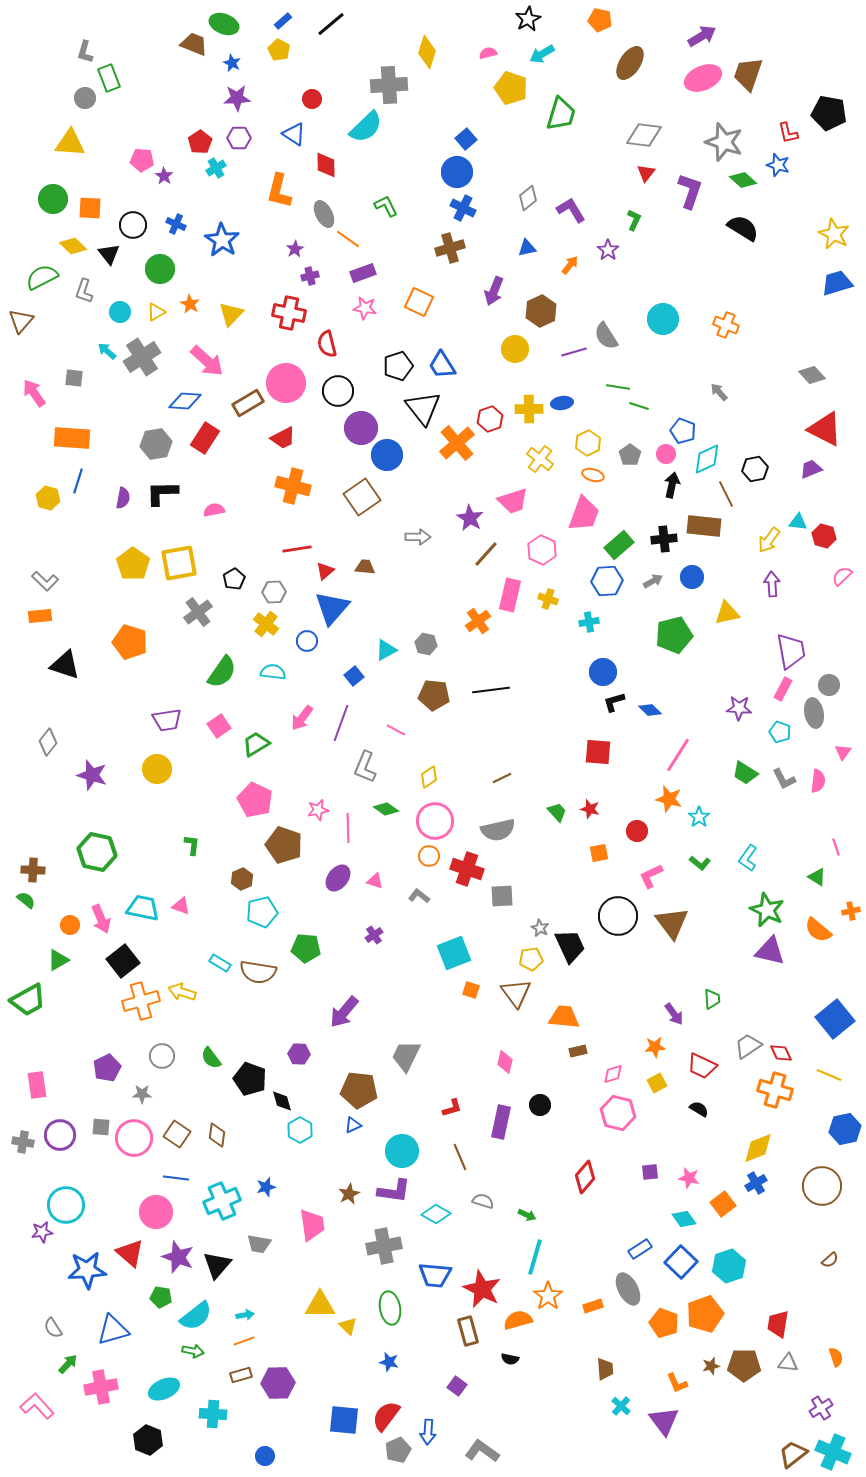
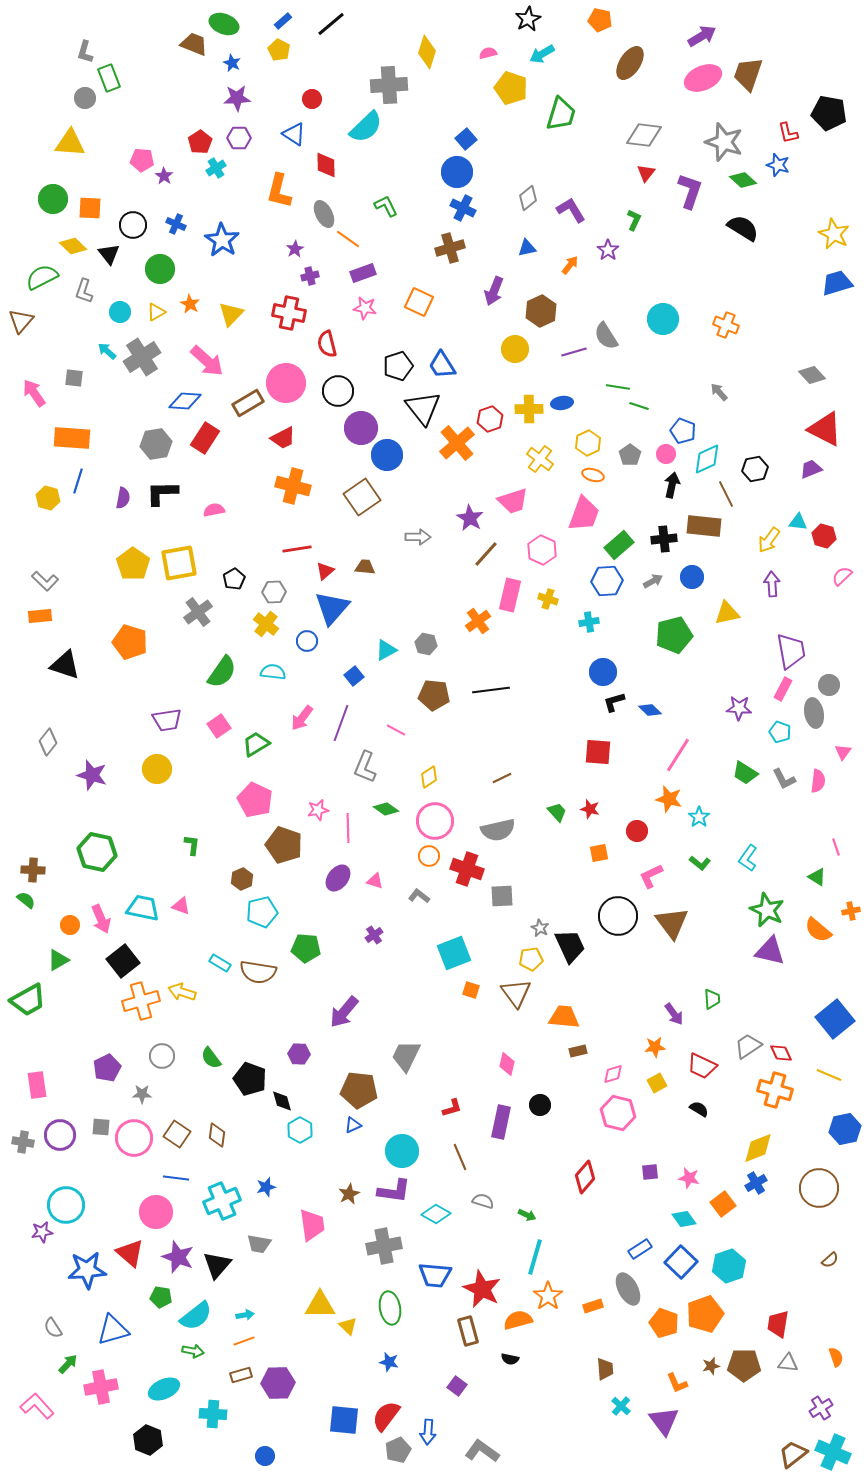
pink diamond at (505, 1062): moved 2 px right, 2 px down
brown circle at (822, 1186): moved 3 px left, 2 px down
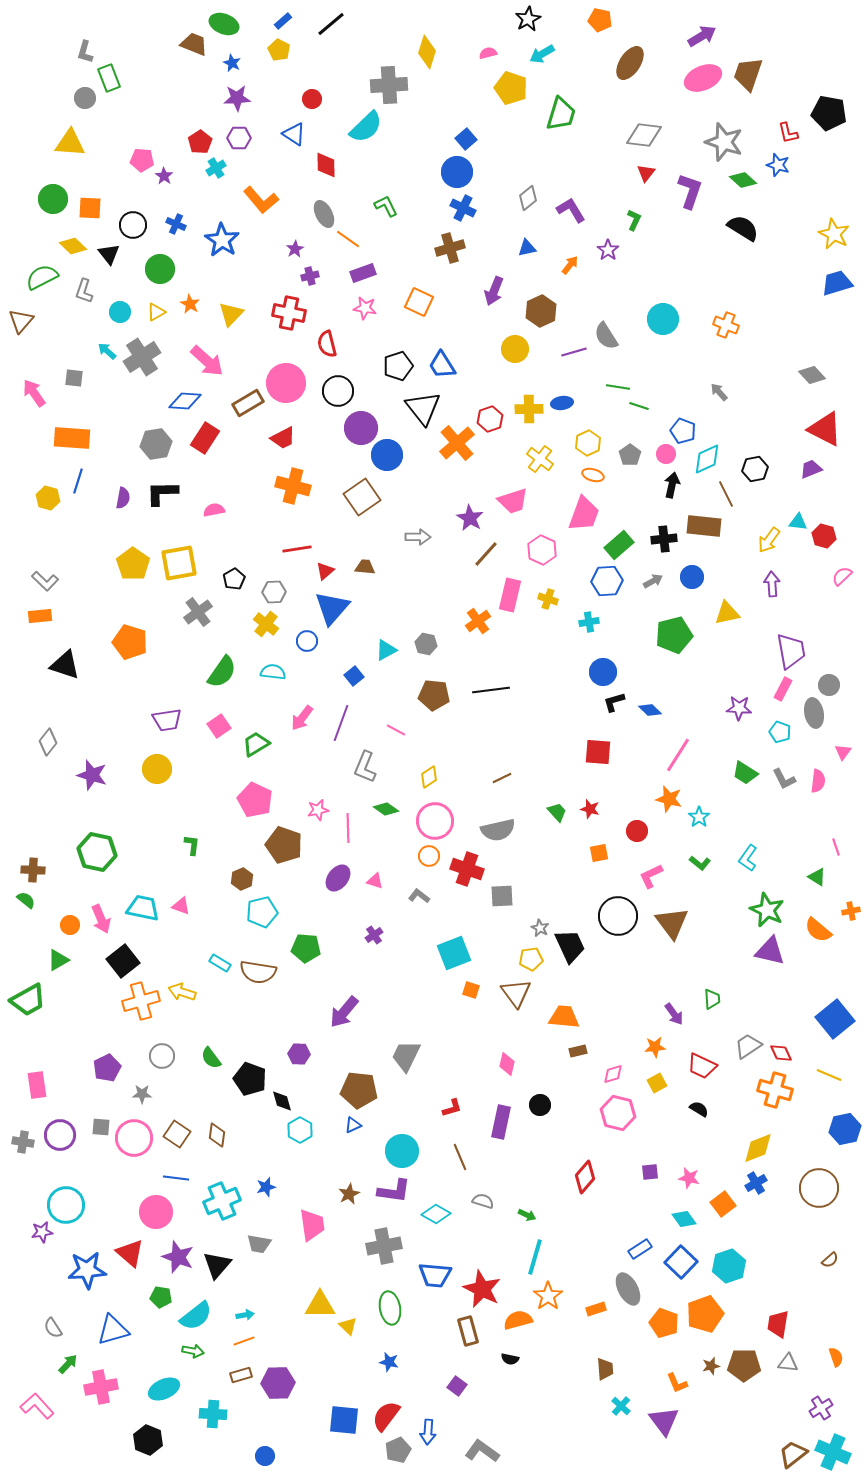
orange L-shape at (279, 191): moved 18 px left, 9 px down; rotated 54 degrees counterclockwise
orange rectangle at (593, 1306): moved 3 px right, 3 px down
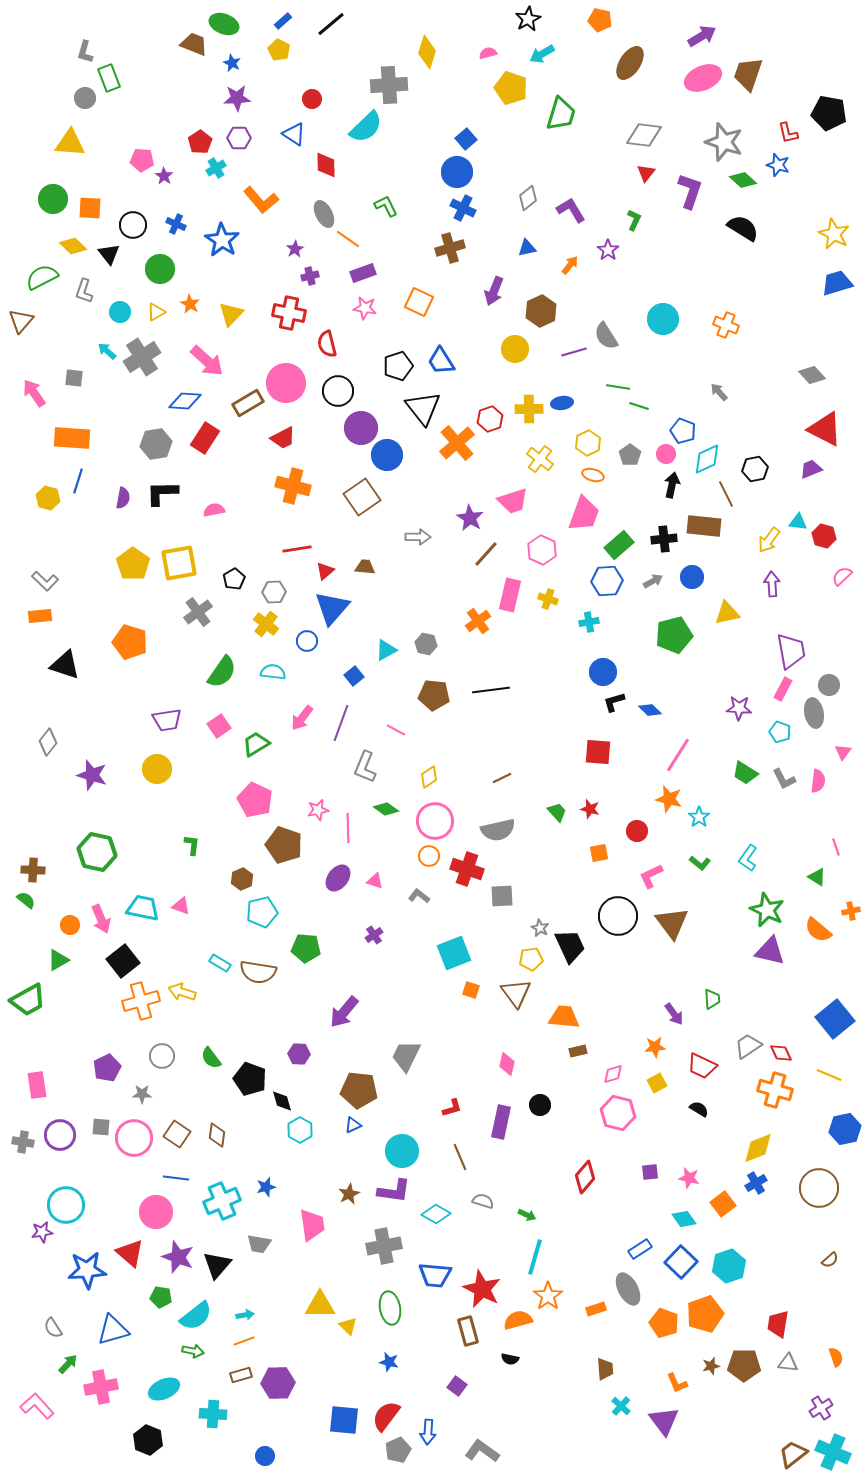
blue trapezoid at (442, 365): moved 1 px left, 4 px up
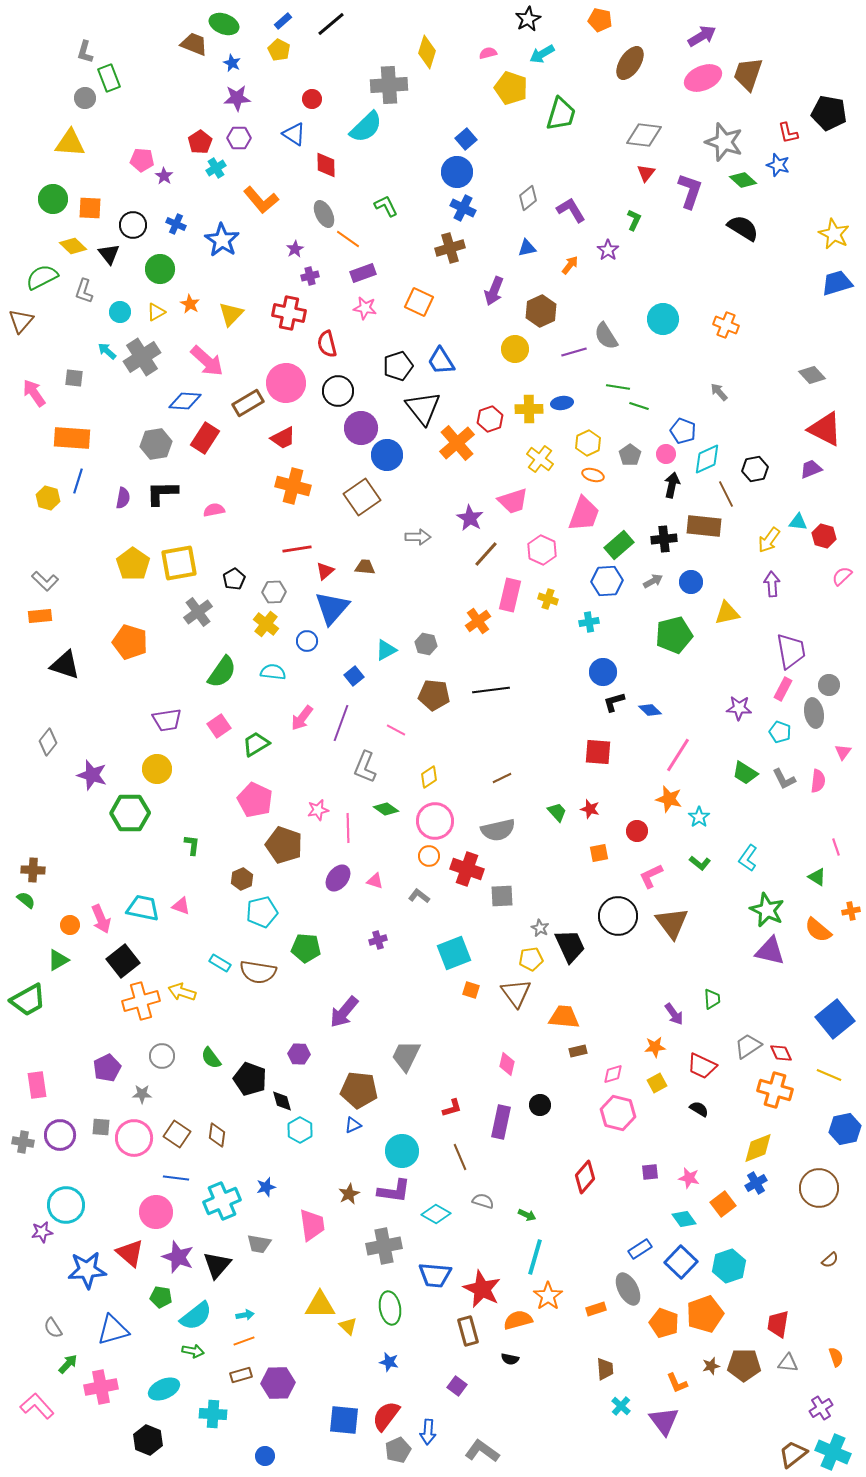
blue circle at (692, 577): moved 1 px left, 5 px down
green hexagon at (97, 852): moved 33 px right, 39 px up; rotated 12 degrees counterclockwise
purple cross at (374, 935): moved 4 px right, 5 px down; rotated 18 degrees clockwise
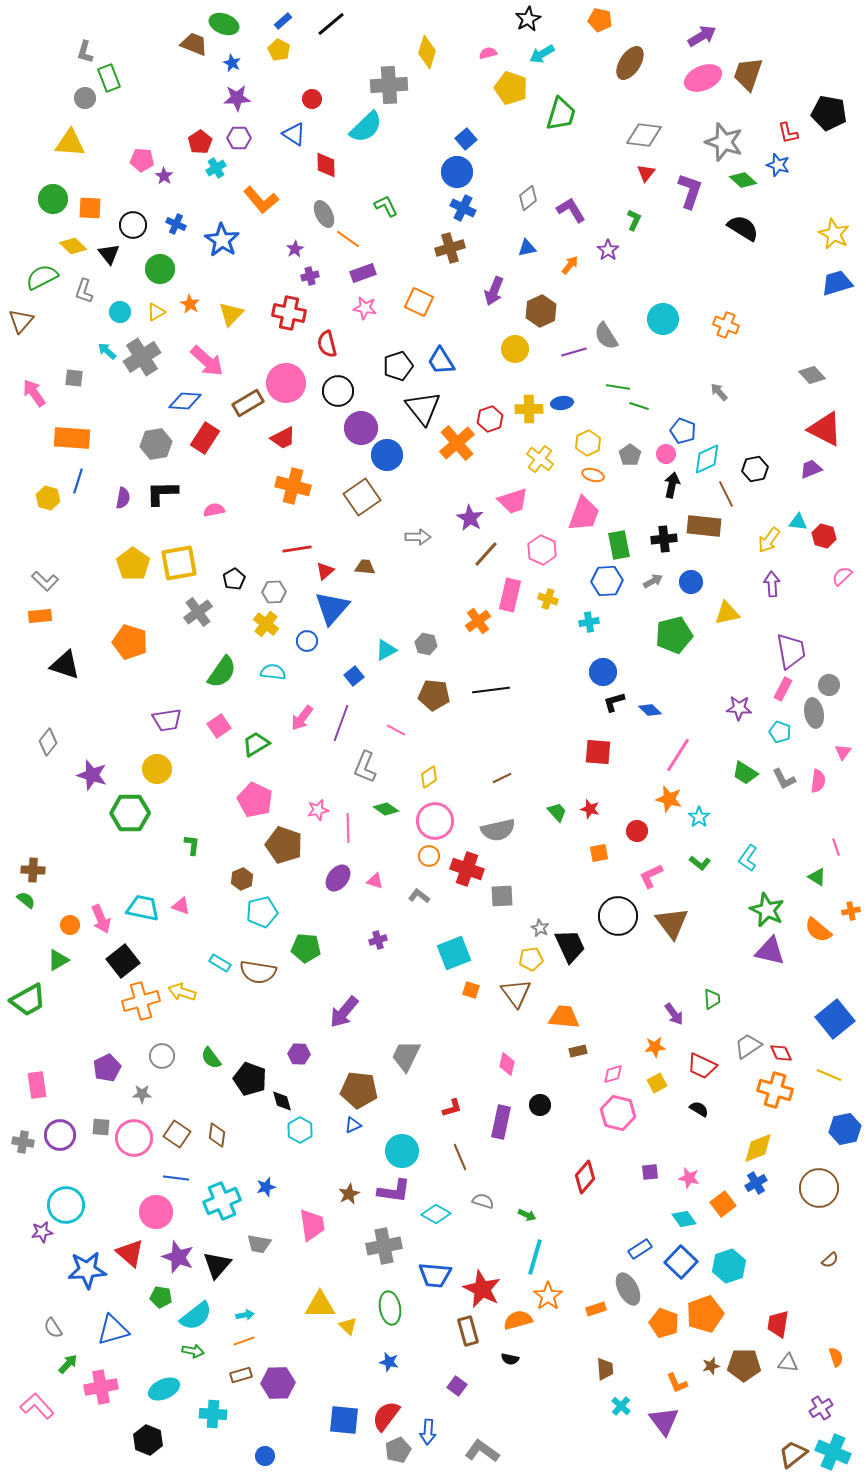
green rectangle at (619, 545): rotated 60 degrees counterclockwise
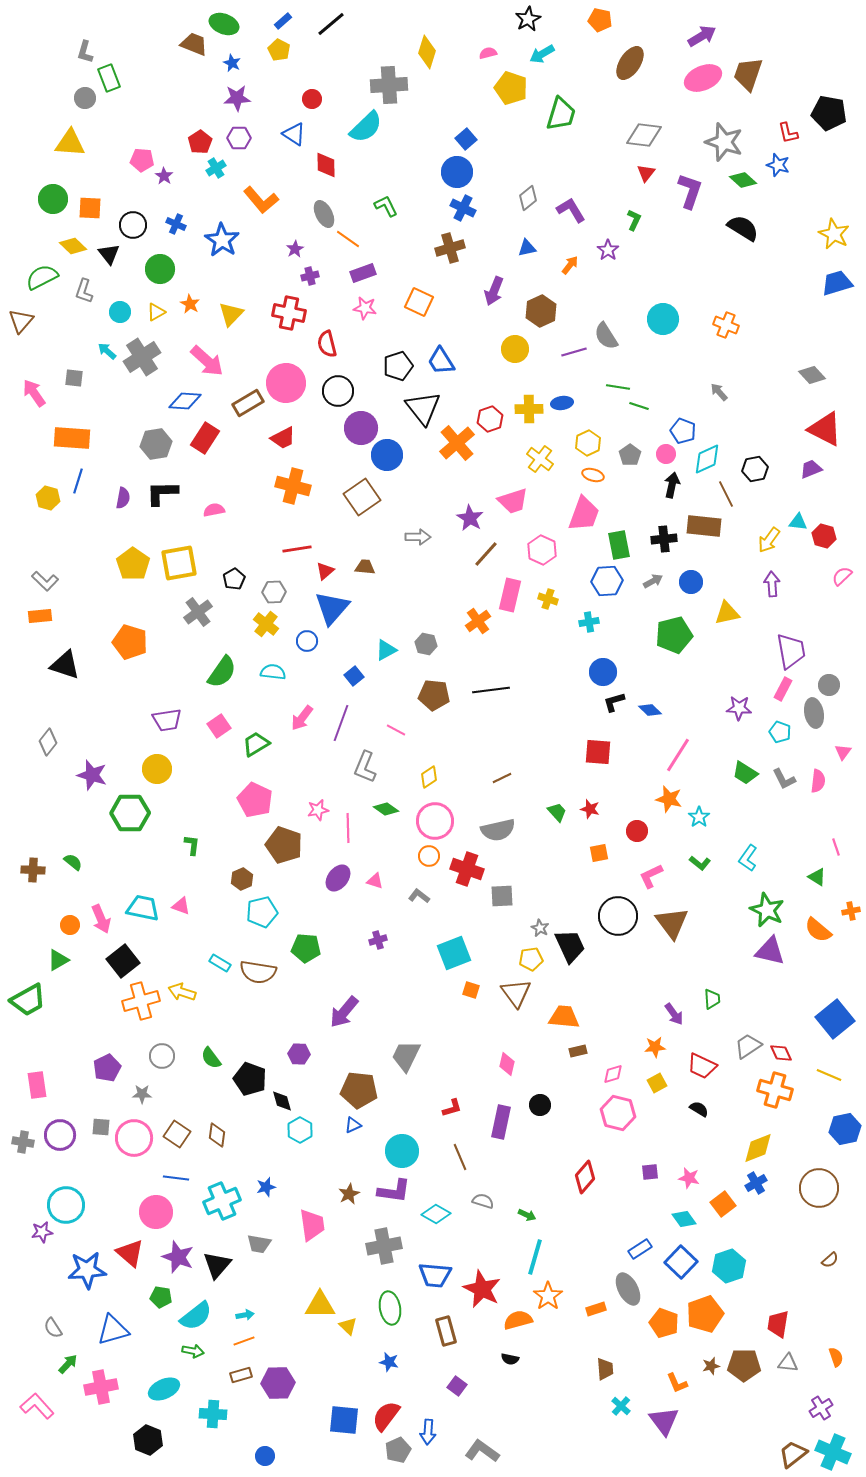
green semicircle at (26, 900): moved 47 px right, 38 px up
brown rectangle at (468, 1331): moved 22 px left
